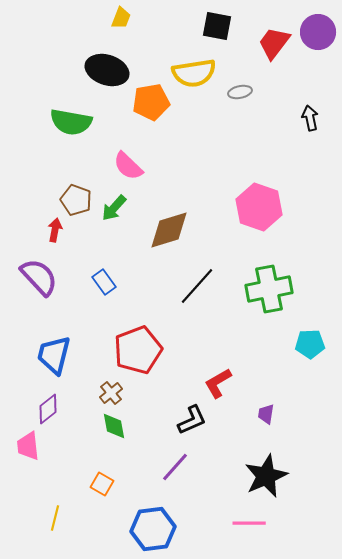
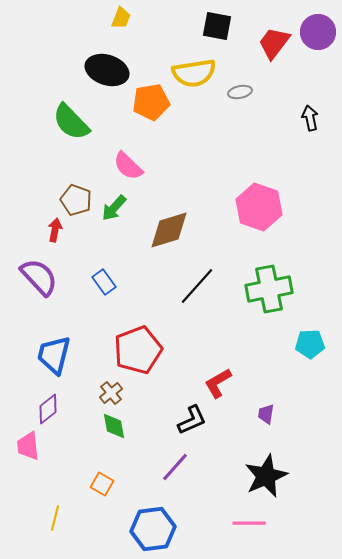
green semicircle: rotated 36 degrees clockwise
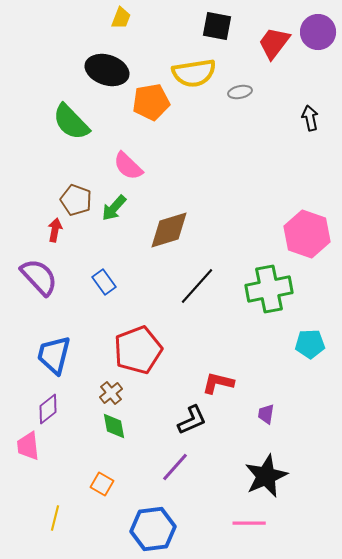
pink hexagon: moved 48 px right, 27 px down
red L-shape: rotated 44 degrees clockwise
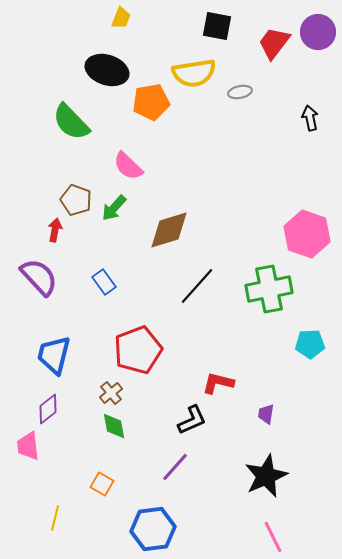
pink line: moved 24 px right, 14 px down; rotated 64 degrees clockwise
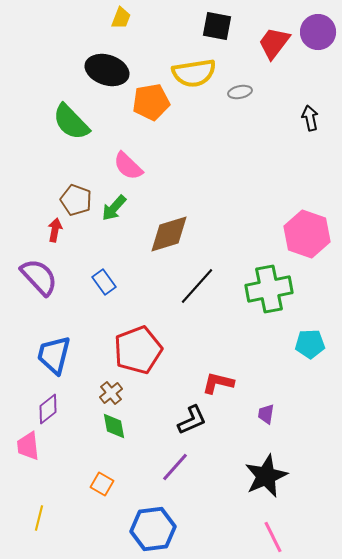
brown diamond: moved 4 px down
yellow line: moved 16 px left
